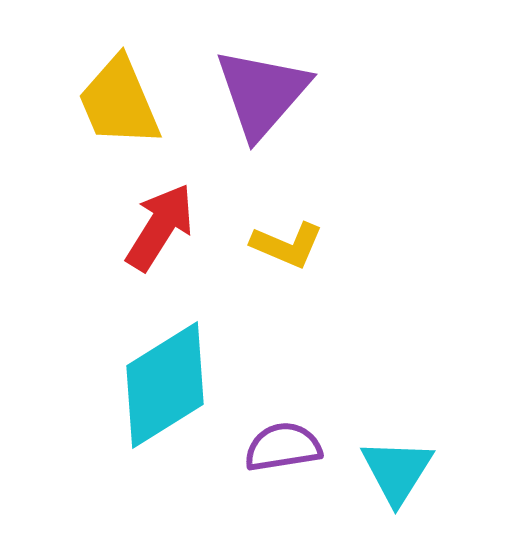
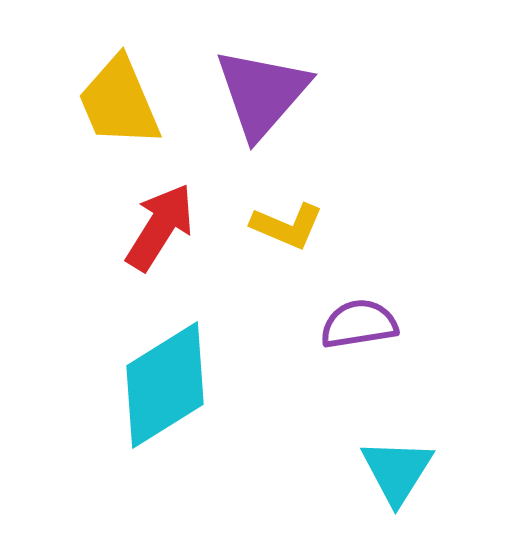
yellow L-shape: moved 19 px up
purple semicircle: moved 76 px right, 123 px up
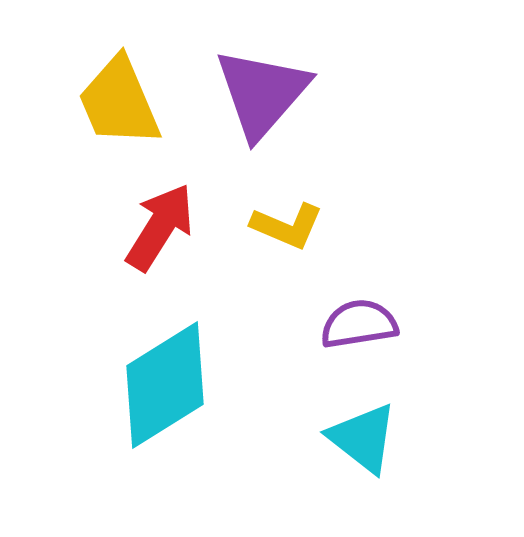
cyan triangle: moved 34 px left, 33 px up; rotated 24 degrees counterclockwise
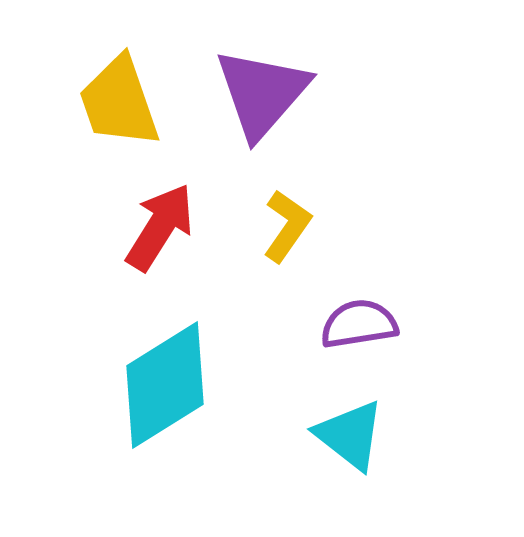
yellow trapezoid: rotated 4 degrees clockwise
yellow L-shape: rotated 78 degrees counterclockwise
cyan triangle: moved 13 px left, 3 px up
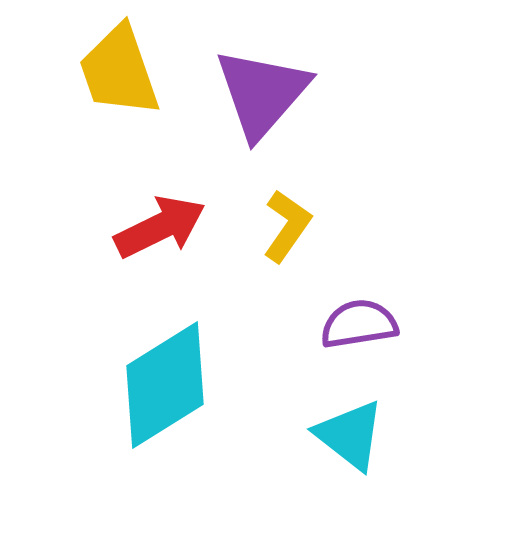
yellow trapezoid: moved 31 px up
red arrow: rotated 32 degrees clockwise
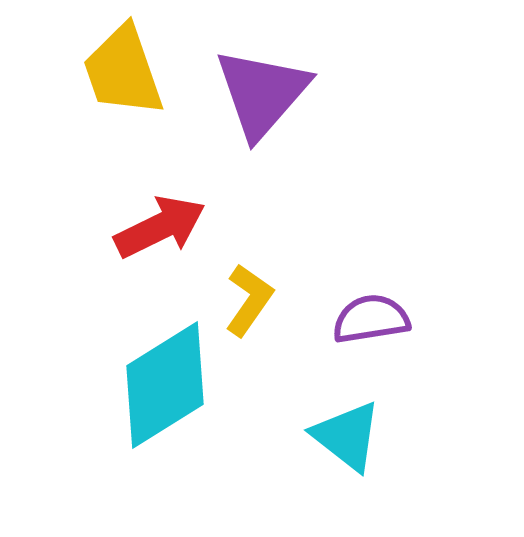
yellow trapezoid: moved 4 px right
yellow L-shape: moved 38 px left, 74 px down
purple semicircle: moved 12 px right, 5 px up
cyan triangle: moved 3 px left, 1 px down
